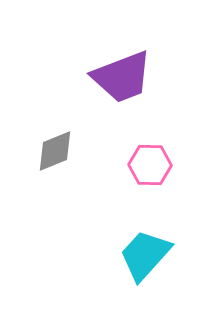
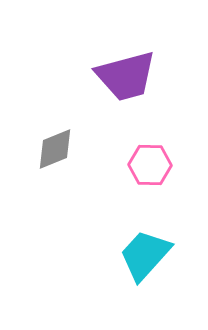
purple trapezoid: moved 4 px right, 1 px up; rotated 6 degrees clockwise
gray diamond: moved 2 px up
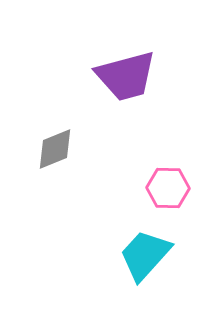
pink hexagon: moved 18 px right, 23 px down
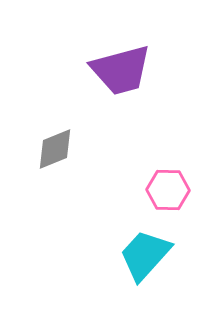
purple trapezoid: moved 5 px left, 6 px up
pink hexagon: moved 2 px down
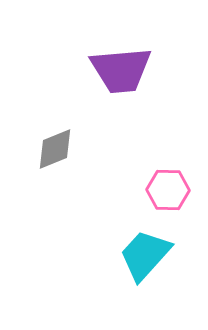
purple trapezoid: rotated 10 degrees clockwise
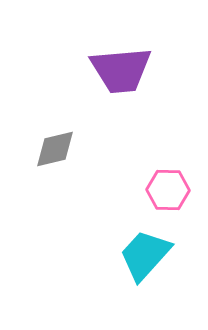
gray diamond: rotated 9 degrees clockwise
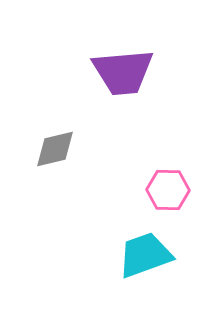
purple trapezoid: moved 2 px right, 2 px down
cyan trapezoid: rotated 28 degrees clockwise
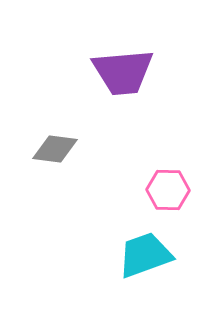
gray diamond: rotated 21 degrees clockwise
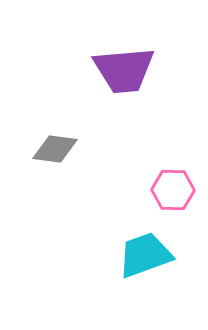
purple trapezoid: moved 1 px right, 2 px up
pink hexagon: moved 5 px right
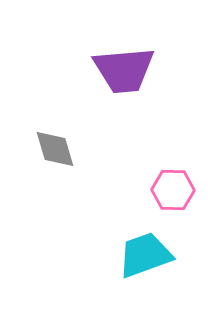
gray diamond: rotated 66 degrees clockwise
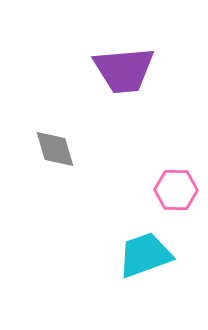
pink hexagon: moved 3 px right
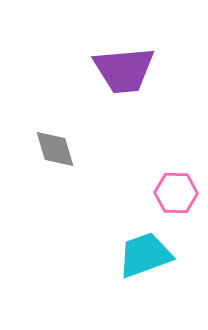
pink hexagon: moved 3 px down
